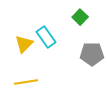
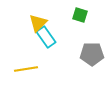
green square: moved 2 px up; rotated 28 degrees counterclockwise
yellow triangle: moved 14 px right, 21 px up
yellow line: moved 13 px up
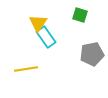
yellow triangle: rotated 12 degrees counterclockwise
gray pentagon: rotated 10 degrees counterclockwise
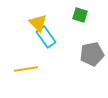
yellow triangle: rotated 18 degrees counterclockwise
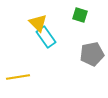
yellow line: moved 8 px left, 8 px down
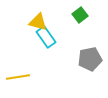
green square: rotated 35 degrees clockwise
yellow triangle: moved 1 px up; rotated 30 degrees counterclockwise
gray pentagon: moved 2 px left, 5 px down
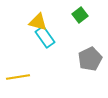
cyan rectangle: moved 1 px left
gray pentagon: rotated 15 degrees counterclockwise
